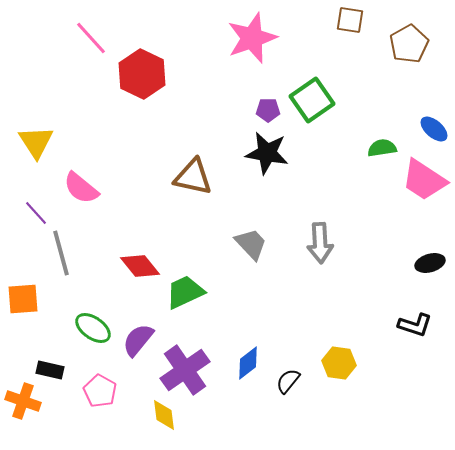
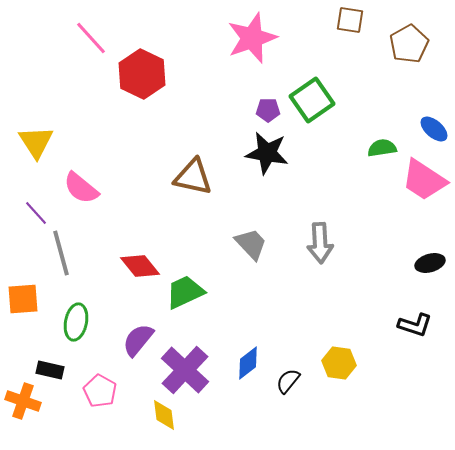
green ellipse: moved 17 px left, 6 px up; rotated 66 degrees clockwise
purple cross: rotated 12 degrees counterclockwise
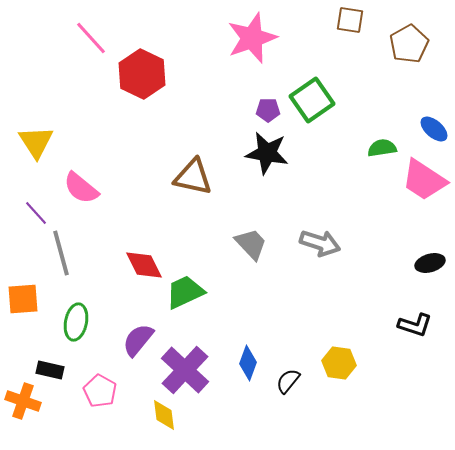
gray arrow: rotated 69 degrees counterclockwise
red diamond: moved 4 px right, 1 px up; rotated 12 degrees clockwise
blue diamond: rotated 32 degrees counterclockwise
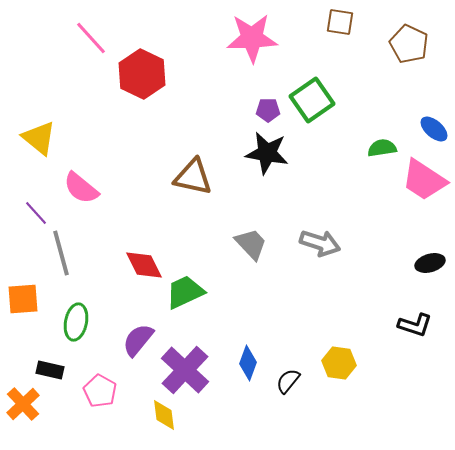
brown square: moved 10 px left, 2 px down
pink star: rotated 18 degrees clockwise
brown pentagon: rotated 18 degrees counterclockwise
yellow triangle: moved 3 px right, 4 px up; rotated 18 degrees counterclockwise
orange cross: moved 3 px down; rotated 28 degrees clockwise
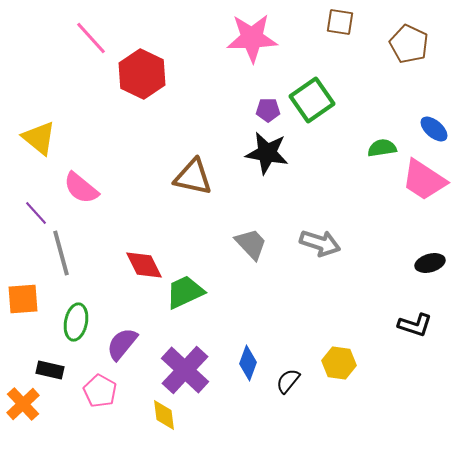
purple semicircle: moved 16 px left, 4 px down
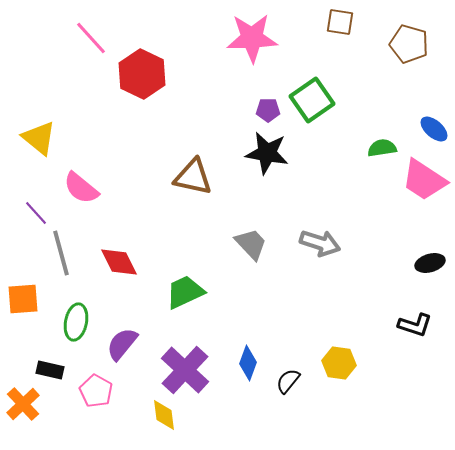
brown pentagon: rotated 9 degrees counterclockwise
red diamond: moved 25 px left, 3 px up
pink pentagon: moved 4 px left
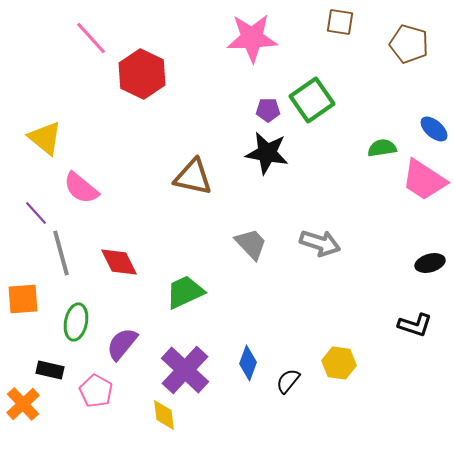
yellow triangle: moved 6 px right
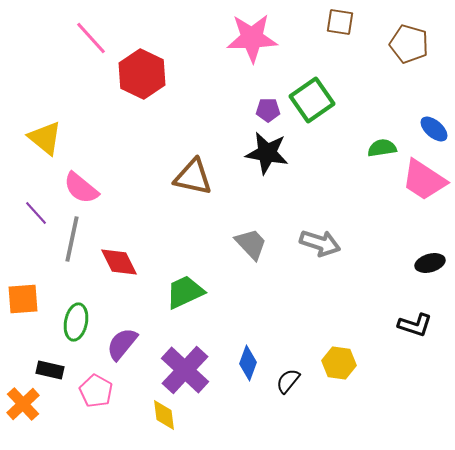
gray line: moved 11 px right, 14 px up; rotated 27 degrees clockwise
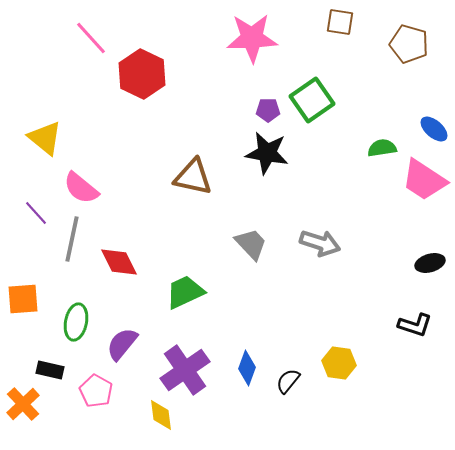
blue diamond: moved 1 px left, 5 px down
purple cross: rotated 12 degrees clockwise
yellow diamond: moved 3 px left
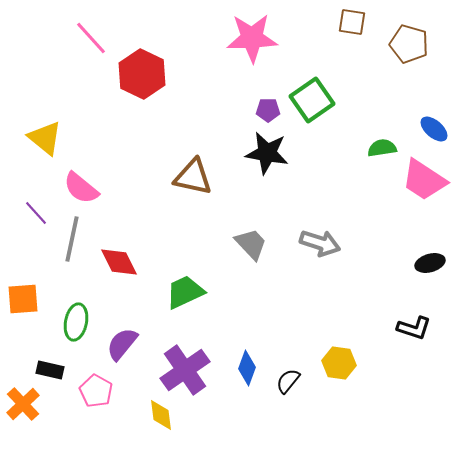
brown square: moved 12 px right
black L-shape: moved 1 px left, 3 px down
